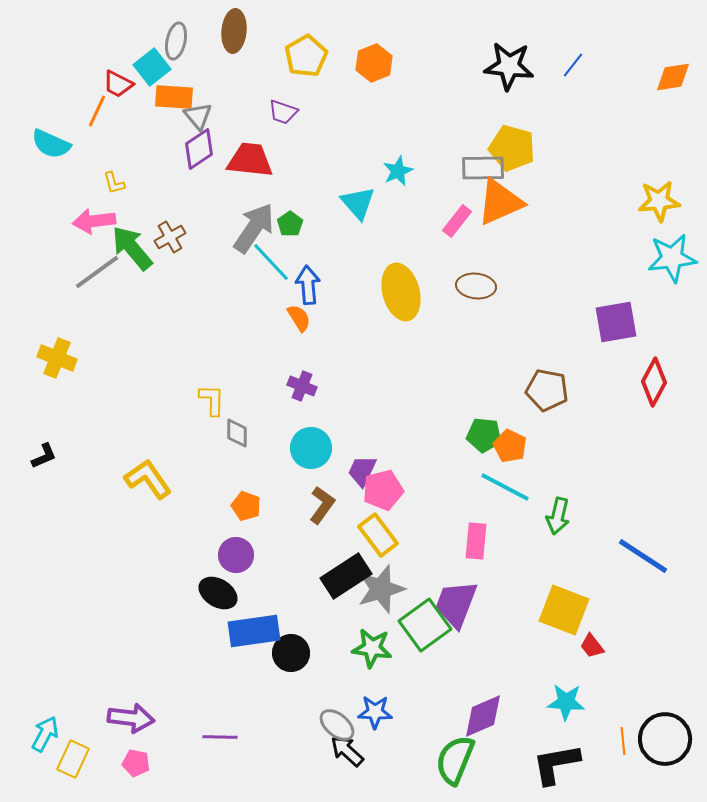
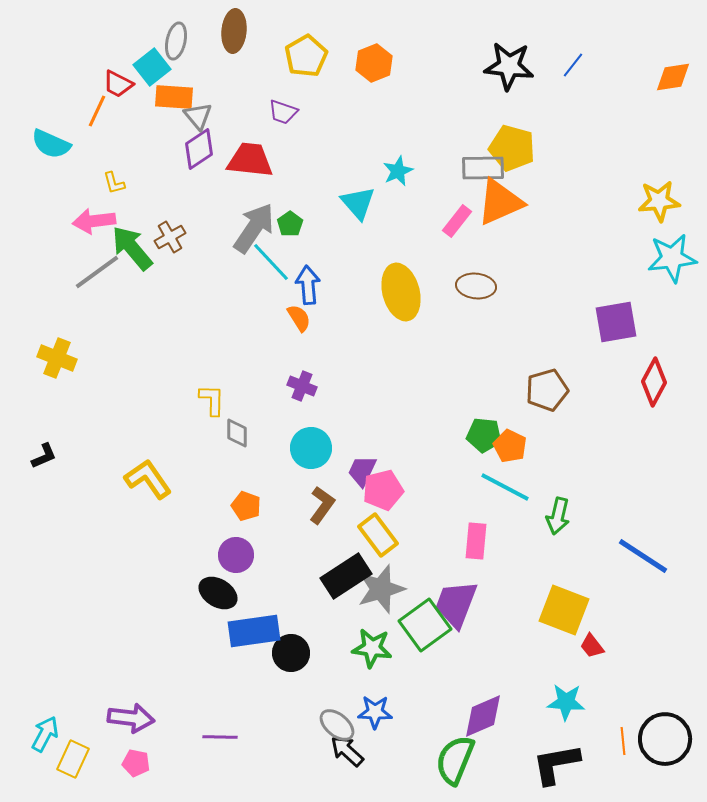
brown pentagon at (547, 390): rotated 27 degrees counterclockwise
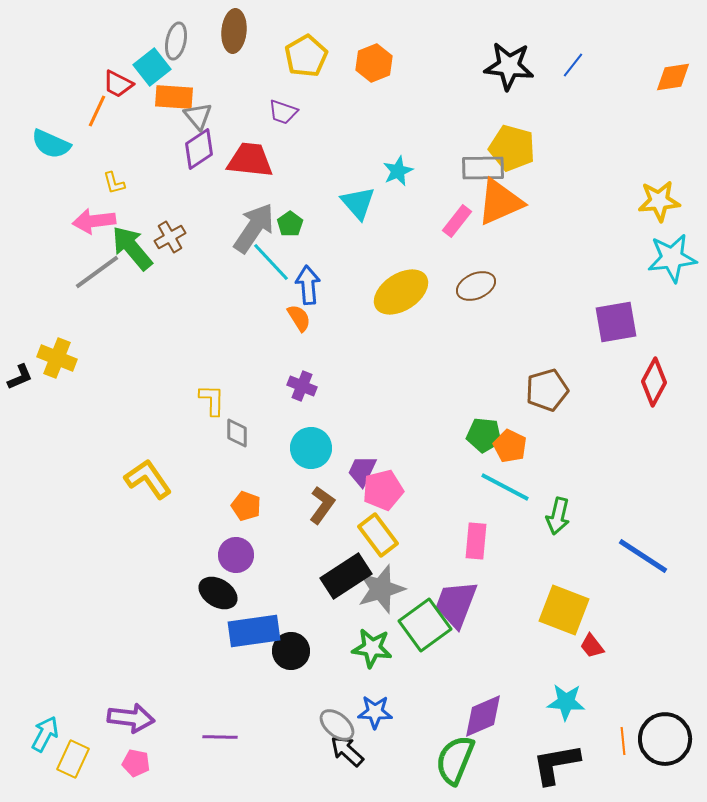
brown ellipse at (476, 286): rotated 30 degrees counterclockwise
yellow ellipse at (401, 292): rotated 72 degrees clockwise
black L-shape at (44, 456): moved 24 px left, 79 px up
black circle at (291, 653): moved 2 px up
